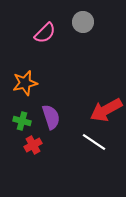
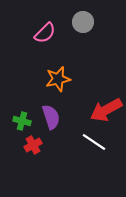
orange star: moved 33 px right, 4 px up
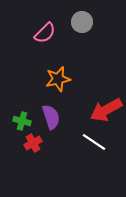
gray circle: moved 1 px left
red cross: moved 2 px up
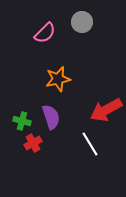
white line: moved 4 px left, 2 px down; rotated 25 degrees clockwise
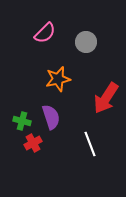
gray circle: moved 4 px right, 20 px down
red arrow: moved 12 px up; rotated 28 degrees counterclockwise
white line: rotated 10 degrees clockwise
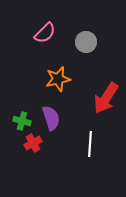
purple semicircle: moved 1 px down
white line: rotated 25 degrees clockwise
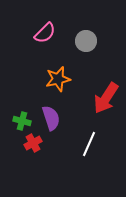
gray circle: moved 1 px up
white line: moved 1 px left; rotated 20 degrees clockwise
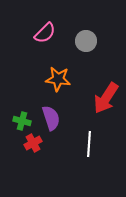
orange star: rotated 20 degrees clockwise
white line: rotated 20 degrees counterclockwise
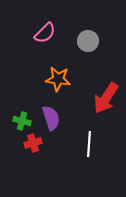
gray circle: moved 2 px right
red cross: rotated 12 degrees clockwise
